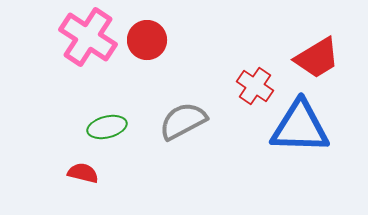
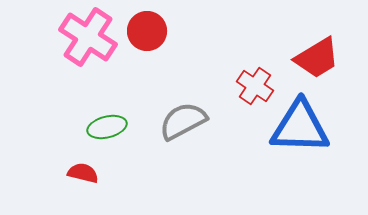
red circle: moved 9 px up
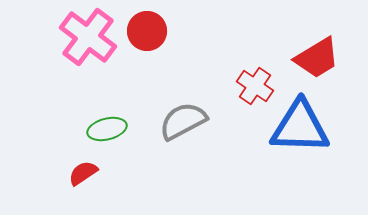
pink cross: rotated 4 degrees clockwise
green ellipse: moved 2 px down
red semicircle: rotated 48 degrees counterclockwise
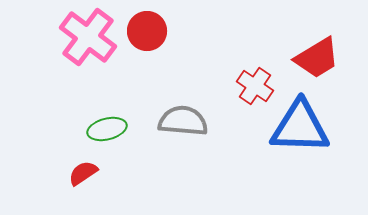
gray semicircle: rotated 33 degrees clockwise
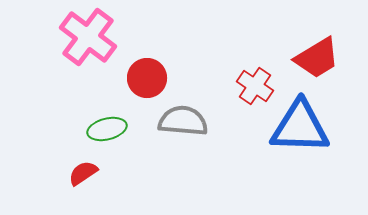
red circle: moved 47 px down
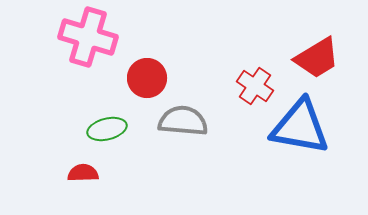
pink cross: rotated 20 degrees counterclockwise
blue triangle: rotated 8 degrees clockwise
red semicircle: rotated 32 degrees clockwise
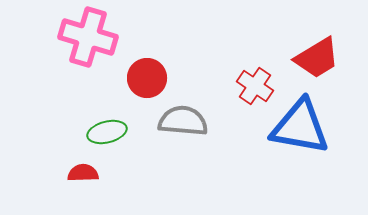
green ellipse: moved 3 px down
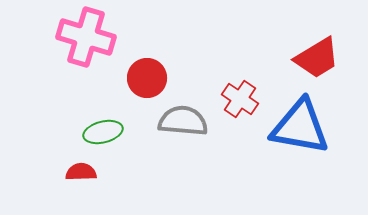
pink cross: moved 2 px left
red cross: moved 15 px left, 13 px down
green ellipse: moved 4 px left
red semicircle: moved 2 px left, 1 px up
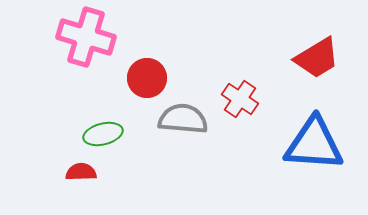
gray semicircle: moved 2 px up
blue triangle: moved 14 px right, 17 px down; rotated 6 degrees counterclockwise
green ellipse: moved 2 px down
